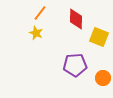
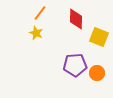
orange circle: moved 6 px left, 5 px up
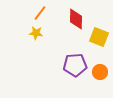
yellow star: rotated 16 degrees counterclockwise
orange circle: moved 3 px right, 1 px up
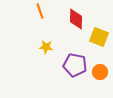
orange line: moved 2 px up; rotated 56 degrees counterclockwise
yellow star: moved 10 px right, 14 px down
purple pentagon: rotated 15 degrees clockwise
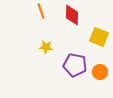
orange line: moved 1 px right
red diamond: moved 4 px left, 4 px up
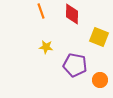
red diamond: moved 1 px up
orange circle: moved 8 px down
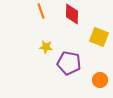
purple pentagon: moved 6 px left, 2 px up
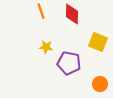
yellow square: moved 1 px left, 5 px down
orange circle: moved 4 px down
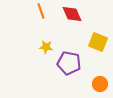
red diamond: rotated 25 degrees counterclockwise
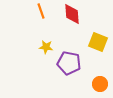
red diamond: rotated 20 degrees clockwise
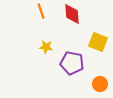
purple pentagon: moved 3 px right
